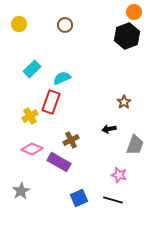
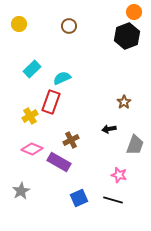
brown circle: moved 4 px right, 1 px down
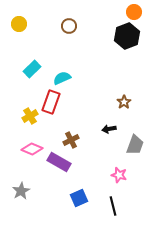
black line: moved 6 px down; rotated 60 degrees clockwise
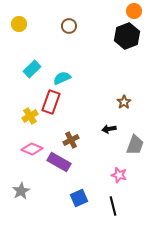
orange circle: moved 1 px up
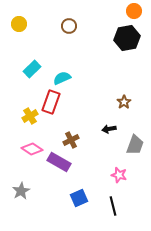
black hexagon: moved 2 px down; rotated 10 degrees clockwise
pink diamond: rotated 10 degrees clockwise
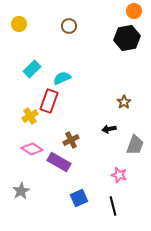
red rectangle: moved 2 px left, 1 px up
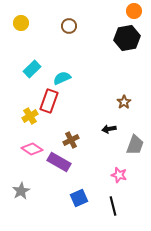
yellow circle: moved 2 px right, 1 px up
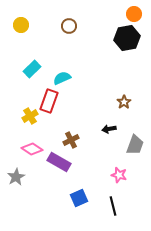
orange circle: moved 3 px down
yellow circle: moved 2 px down
gray star: moved 5 px left, 14 px up
